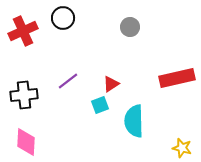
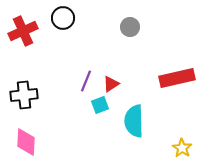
purple line: moved 18 px right; rotated 30 degrees counterclockwise
yellow star: rotated 18 degrees clockwise
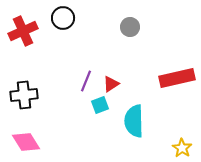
pink diamond: rotated 36 degrees counterclockwise
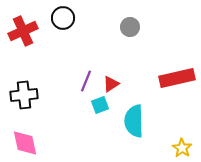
pink diamond: moved 1 px left, 1 px down; rotated 20 degrees clockwise
